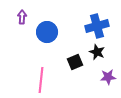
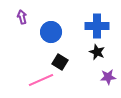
purple arrow: rotated 16 degrees counterclockwise
blue cross: rotated 15 degrees clockwise
blue circle: moved 4 px right
black square: moved 15 px left; rotated 35 degrees counterclockwise
pink line: rotated 60 degrees clockwise
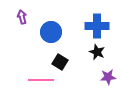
pink line: rotated 25 degrees clockwise
